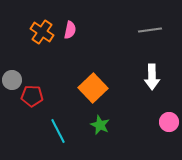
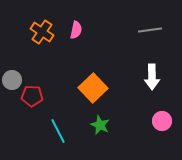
pink semicircle: moved 6 px right
pink circle: moved 7 px left, 1 px up
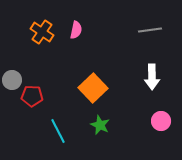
pink circle: moved 1 px left
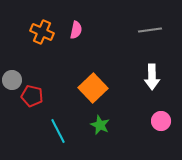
orange cross: rotated 10 degrees counterclockwise
red pentagon: rotated 10 degrees clockwise
